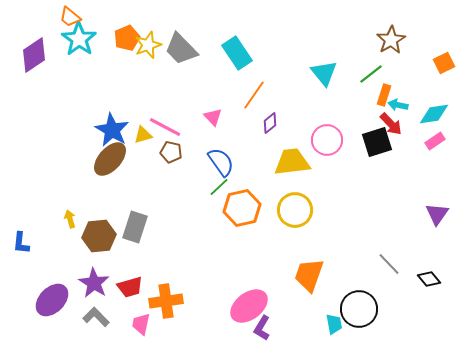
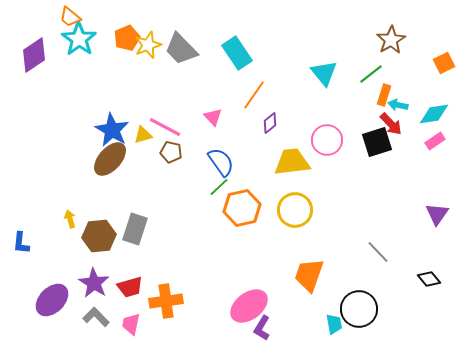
gray rectangle at (135, 227): moved 2 px down
gray line at (389, 264): moved 11 px left, 12 px up
pink trapezoid at (141, 324): moved 10 px left
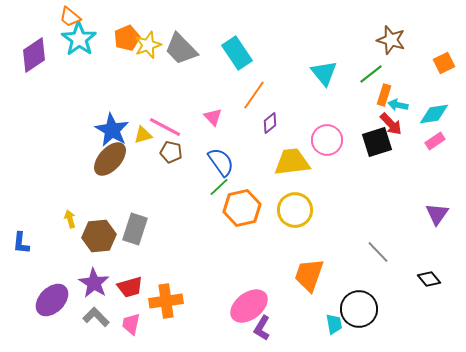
brown star at (391, 40): rotated 24 degrees counterclockwise
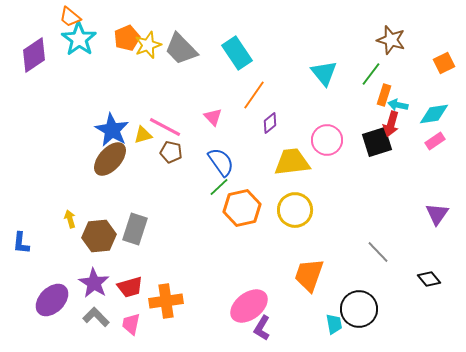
green line at (371, 74): rotated 15 degrees counterclockwise
red arrow at (391, 124): rotated 60 degrees clockwise
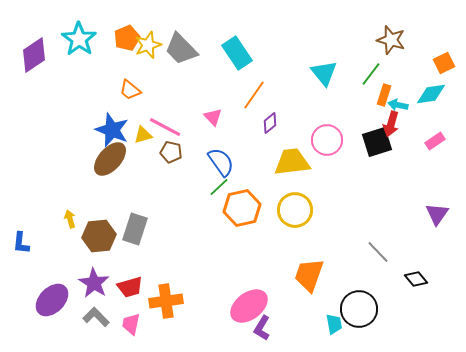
orange trapezoid at (70, 17): moved 60 px right, 73 px down
cyan diamond at (434, 114): moved 3 px left, 20 px up
blue star at (112, 130): rotated 8 degrees counterclockwise
black diamond at (429, 279): moved 13 px left
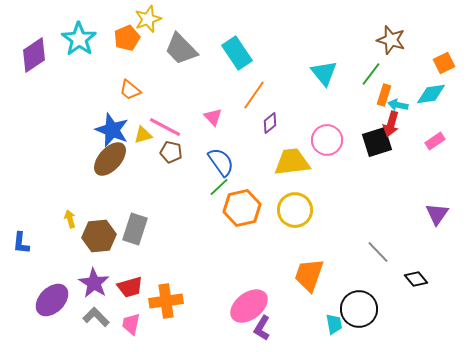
yellow star at (148, 45): moved 26 px up
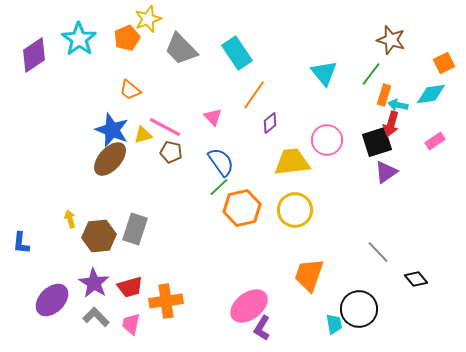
purple triangle at (437, 214): moved 51 px left, 42 px up; rotated 20 degrees clockwise
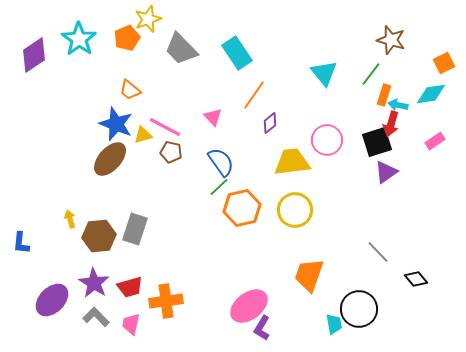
blue star at (112, 130): moved 4 px right, 6 px up
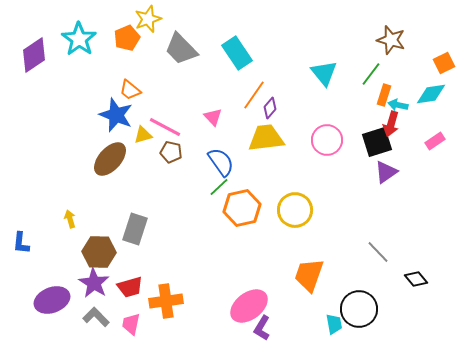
purple diamond at (270, 123): moved 15 px up; rotated 10 degrees counterclockwise
blue star at (116, 124): moved 9 px up
yellow trapezoid at (292, 162): moved 26 px left, 24 px up
brown hexagon at (99, 236): moved 16 px down; rotated 8 degrees clockwise
purple ellipse at (52, 300): rotated 24 degrees clockwise
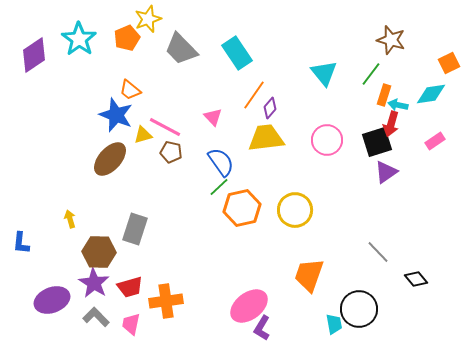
orange square at (444, 63): moved 5 px right
